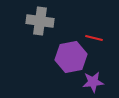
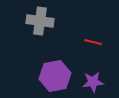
red line: moved 1 px left, 4 px down
purple hexagon: moved 16 px left, 19 px down
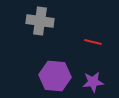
purple hexagon: rotated 16 degrees clockwise
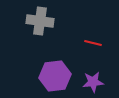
red line: moved 1 px down
purple hexagon: rotated 12 degrees counterclockwise
